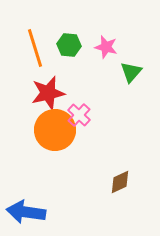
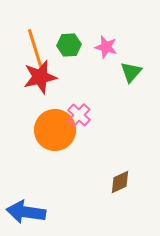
green hexagon: rotated 10 degrees counterclockwise
red star: moved 8 px left, 16 px up
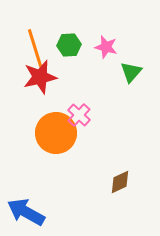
orange circle: moved 1 px right, 3 px down
blue arrow: rotated 21 degrees clockwise
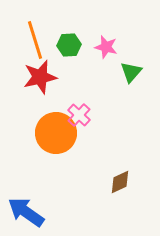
orange line: moved 8 px up
blue arrow: rotated 6 degrees clockwise
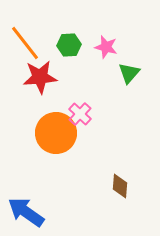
orange line: moved 10 px left, 3 px down; rotated 21 degrees counterclockwise
green triangle: moved 2 px left, 1 px down
red star: rotated 8 degrees clockwise
pink cross: moved 1 px right, 1 px up
brown diamond: moved 4 px down; rotated 60 degrees counterclockwise
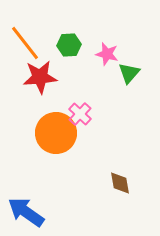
pink star: moved 1 px right, 7 px down
brown diamond: moved 3 px up; rotated 15 degrees counterclockwise
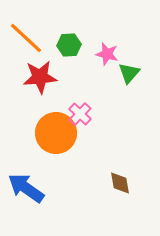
orange line: moved 1 px right, 5 px up; rotated 9 degrees counterclockwise
blue arrow: moved 24 px up
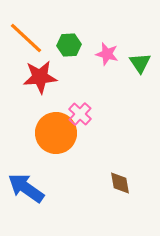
green triangle: moved 11 px right, 10 px up; rotated 15 degrees counterclockwise
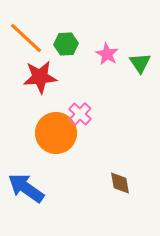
green hexagon: moved 3 px left, 1 px up
pink star: rotated 15 degrees clockwise
